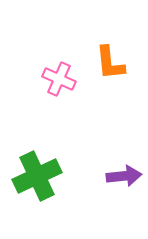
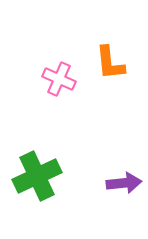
purple arrow: moved 7 px down
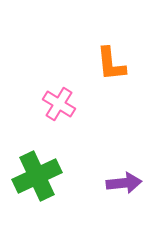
orange L-shape: moved 1 px right, 1 px down
pink cross: moved 25 px down; rotated 8 degrees clockwise
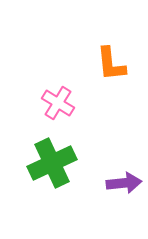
pink cross: moved 1 px left, 1 px up
green cross: moved 15 px right, 13 px up
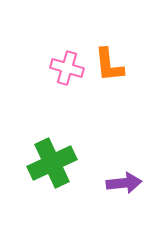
orange L-shape: moved 2 px left, 1 px down
pink cross: moved 9 px right, 35 px up; rotated 16 degrees counterclockwise
